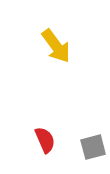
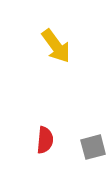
red semicircle: rotated 28 degrees clockwise
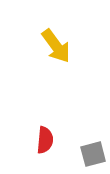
gray square: moved 7 px down
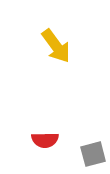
red semicircle: rotated 84 degrees clockwise
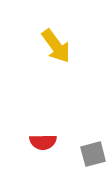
red semicircle: moved 2 px left, 2 px down
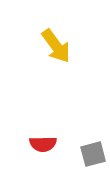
red semicircle: moved 2 px down
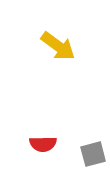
yellow arrow: moved 2 px right; rotated 18 degrees counterclockwise
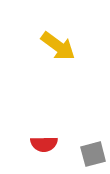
red semicircle: moved 1 px right
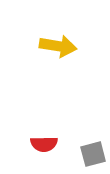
yellow arrow: rotated 27 degrees counterclockwise
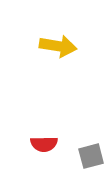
gray square: moved 2 px left, 2 px down
